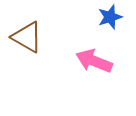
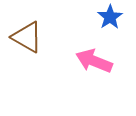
blue star: rotated 15 degrees counterclockwise
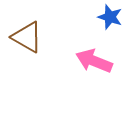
blue star: rotated 20 degrees counterclockwise
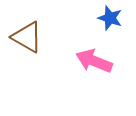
blue star: moved 1 px down
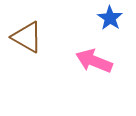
blue star: rotated 15 degrees clockwise
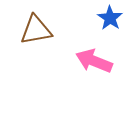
brown triangle: moved 9 px right, 7 px up; rotated 40 degrees counterclockwise
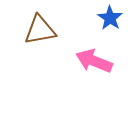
brown triangle: moved 4 px right
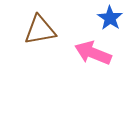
pink arrow: moved 1 px left, 8 px up
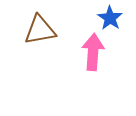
pink arrow: moved 1 px up; rotated 72 degrees clockwise
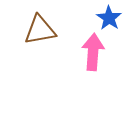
blue star: moved 1 px left
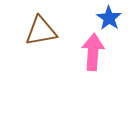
brown triangle: moved 1 px right, 1 px down
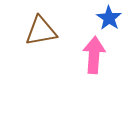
pink arrow: moved 1 px right, 3 px down
